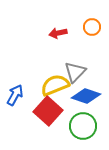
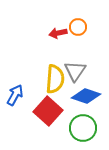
orange circle: moved 14 px left
gray triangle: moved 1 px up; rotated 10 degrees counterclockwise
yellow semicircle: moved 6 px up; rotated 116 degrees clockwise
green circle: moved 2 px down
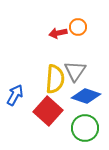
green circle: moved 2 px right
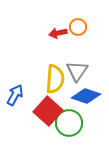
gray triangle: moved 2 px right
green circle: moved 16 px left, 5 px up
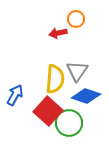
orange circle: moved 2 px left, 8 px up
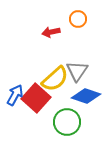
orange circle: moved 2 px right
red arrow: moved 7 px left, 1 px up
yellow semicircle: rotated 44 degrees clockwise
red square: moved 12 px left, 13 px up
green circle: moved 2 px left, 1 px up
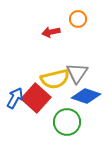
gray triangle: moved 2 px down
yellow semicircle: rotated 28 degrees clockwise
blue arrow: moved 3 px down
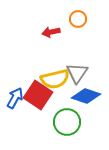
red square: moved 2 px right, 3 px up; rotated 8 degrees counterclockwise
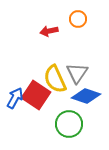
red arrow: moved 2 px left, 1 px up
yellow semicircle: rotated 80 degrees clockwise
red square: moved 2 px left
green circle: moved 2 px right, 2 px down
